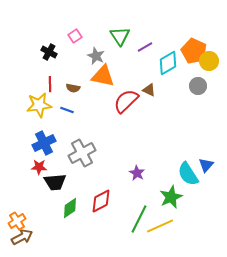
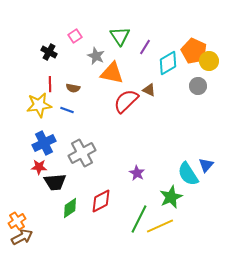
purple line: rotated 28 degrees counterclockwise
orange triangle: moved 9 px right, 3 px up
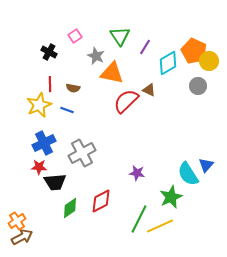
yellow star: rotated 15 degrees counterclockwise
purple star: rotated 21 degrees counterclockwise
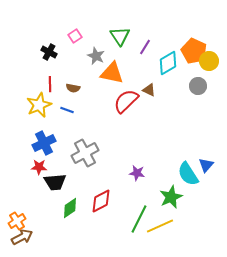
gray cross: moved 3 px right
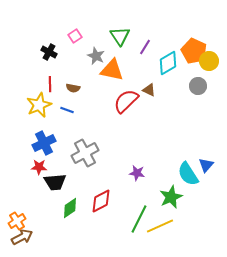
orange triangle: moved 3 px up
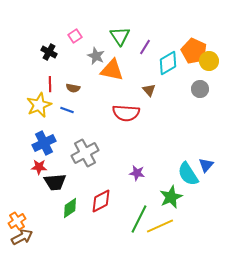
gray circle: moved 2 px right, 3 px down
brown triangle: rotated 24 degrees clockwise
red semicircle: moved 12 px down; rotated 132 degrees counterclockwise
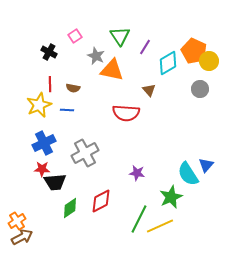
blue line: rotated 16 degrees counterclockwise
red star: moved 3 px right, 2 px down
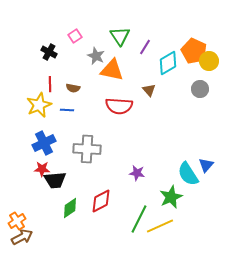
red semicircle: moved 7 px left, 7 px up
gray cross: moved 2 px right, 4 px up; rotated 32 degrees clockwise
black trapezoid: moved 2 px up
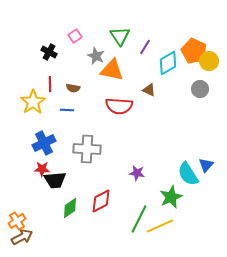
brown triangle: rotated 24 degrees counterclockwise
yellow star: moved 6 px left, 3 px up; rotated 10 degrees counterclockwise
